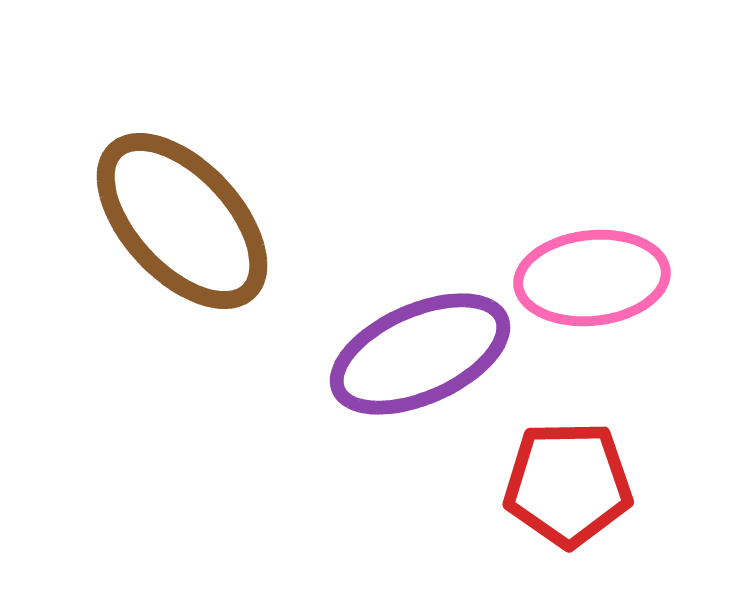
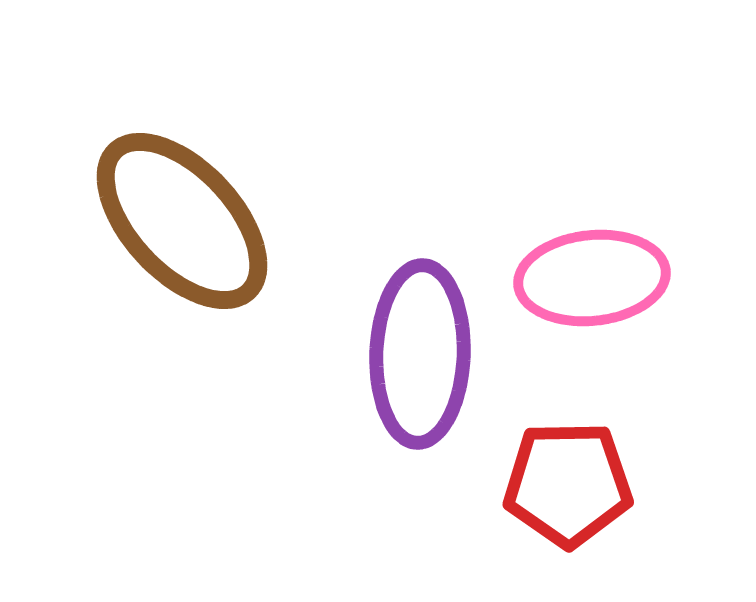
purple ellipse: rotated 64 degrees counterclockwise
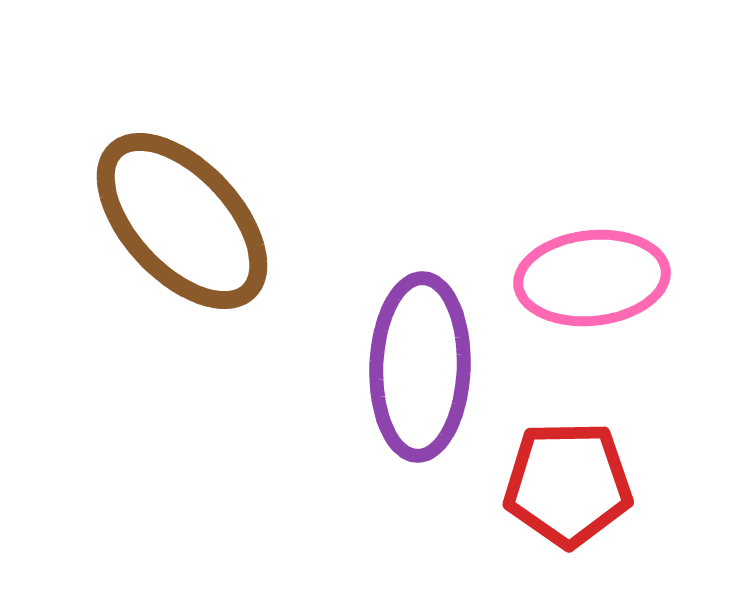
purple ellipse: moved 13 px down
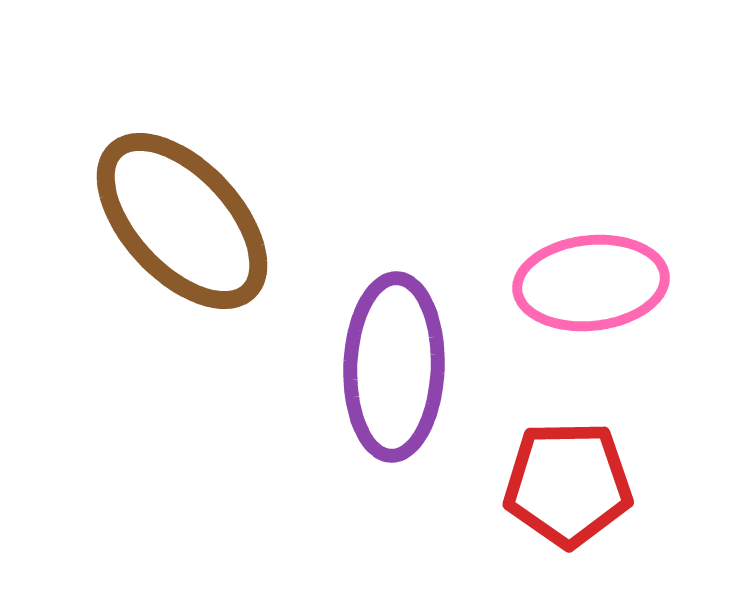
pink ellipse: moved 1 px left, 5 px down
purple ellipse: moved 26 px left
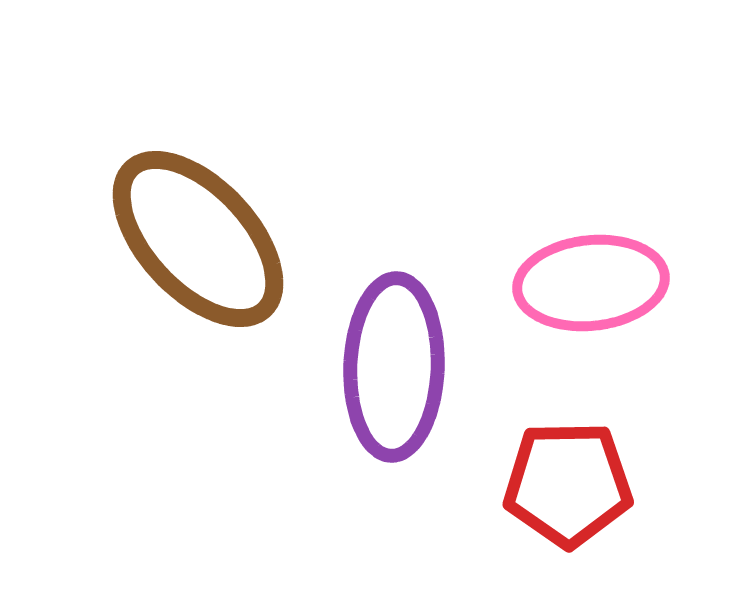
brown ellipse: moved 16 px right, 18 px down
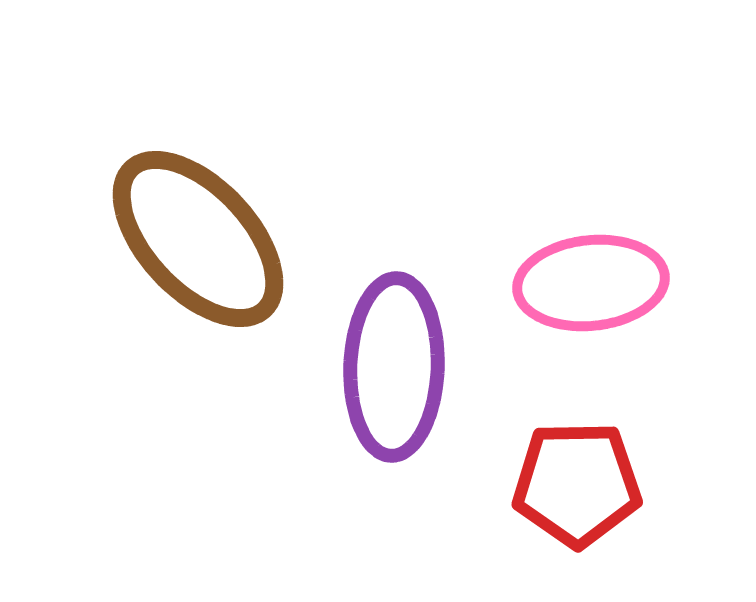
red pentagon: moved 9 px right
